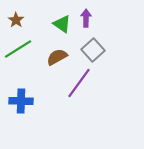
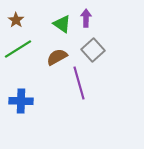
purple line: rotated 52 degrees counterclockwise
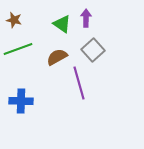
brown star: moved 2 px left; rotated 21 degrees counterclockwise
green line: rotated 12 degrees clockwise
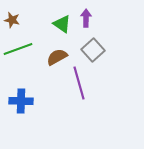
brown star: moved 2 px left
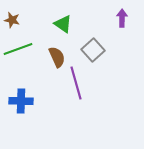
purple arrow: moved 36 px right
green triangle: moved 1 px right
brown semicircle: rotated 95 degrees clockwise
purple line: moved 3 px left
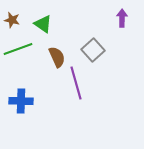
green triangle: moved 20 px left
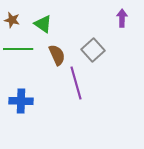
green line: rotated 20 degrees clockwise
brown semicircle: moved 2 px up
